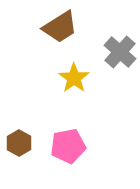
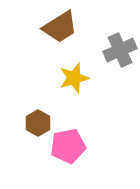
gray cross: moved 2 px up; rotated 24 degrees clockwise
yellow star: rotated 20 degrees clockwise
brown hexagon: moved 19 px right, 20 px up
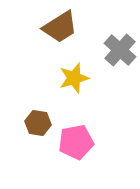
gray cross: rotated 24 degrees counterclockwise
brown hexagon: rotated 20 degrees counterclockwise
pink pentagon: moved 8 px right, 4 px up
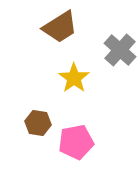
yellow star: rotated 20 degrees counterclockwise
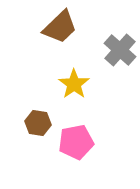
brown trapezoid: rotated 12 degrees counterclockwise
yellow star: moved 6 px down
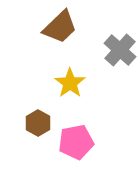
yellow star: moved 4 px left, 1 px up
brown hexagon: rotated 20 degrees clockwise
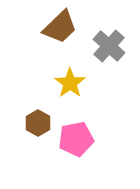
gray cross: moved 11 px left, 4 px up
pink pentagon: moved 3 px up
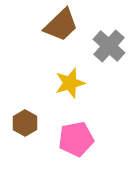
brown trapezoid: moved 1 px right, 2 px up
yellow star: rotated 20 degrees clockwise
brown hexagon: moved 13 px left
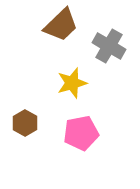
gray cross: rotated 12 degrees counterclockwise
yellow star: moved 2 px right
pink pentagon: moved 5 px right, 6 px up
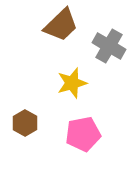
pink pentagon: moved 2 px right, 1 px down
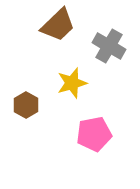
brown trapezoid: moved 3 px left
brown hexagon: moved 1 px right, 18 px up
pink pentagon: moved 11 px right
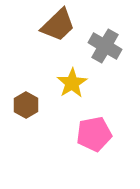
gray cross: moved 4 px left
yellow star: rotated 16 degrees counterclockwise
